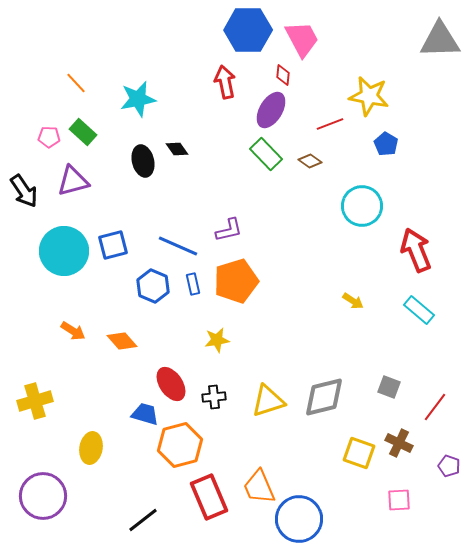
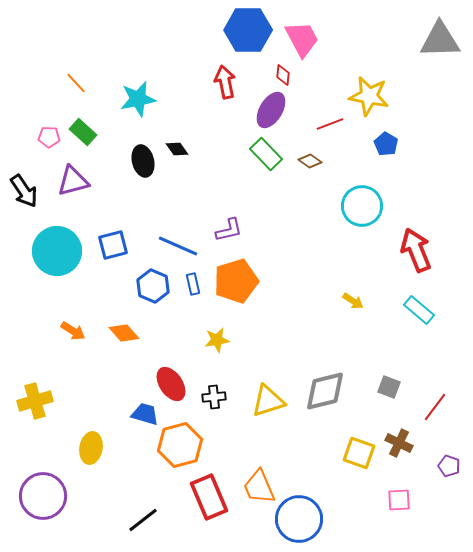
cyan circle at (64, 251): moved 7 px left
orange diamond at (122, 341): moved 2 px right, 8 px up
gray diamond at (324, 397): moved 1 px right, 6 px up
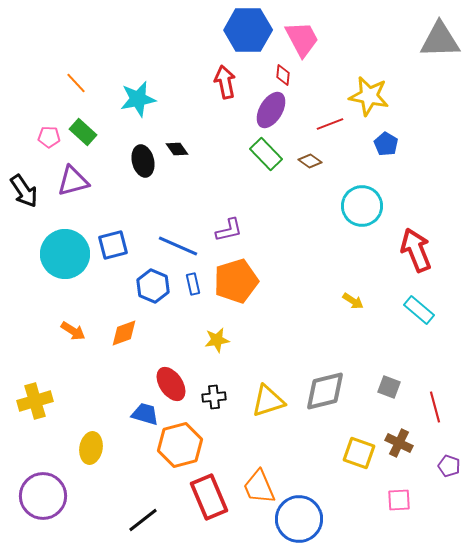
cyan circle at (57, 251): moved 8 px right, 3 px down
orange diamond at (124, 333): rotated 68 degrees counterclockwise
red line at (435, 407): rotated 52 degrees counterclockwise
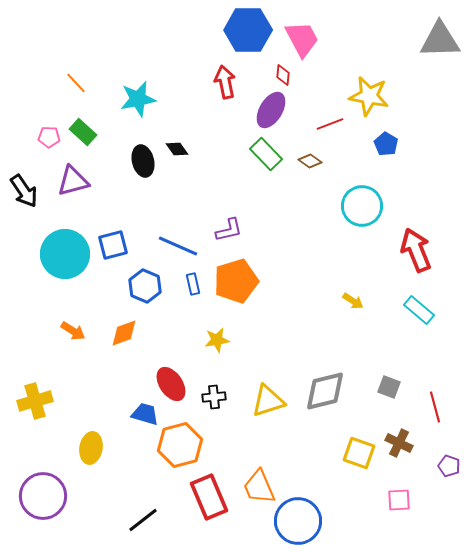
blue hexagon at (153, 286): moved 8 px left
blue circle at (299, 519): moved 1 px left, 2 px down
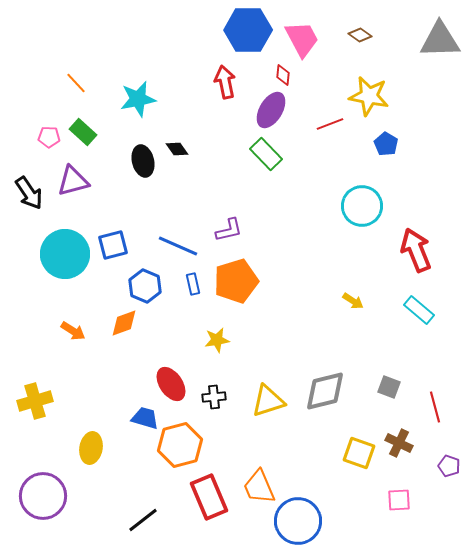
brown diamond at (310, 161): moved 50 px right, 126 px up
black arrow at (24, 191): moved 5 px right, 2 px down
orange diamond at (124, 333): moved 10 px up
blue trapezoid at (145, 414): moved 4 px down
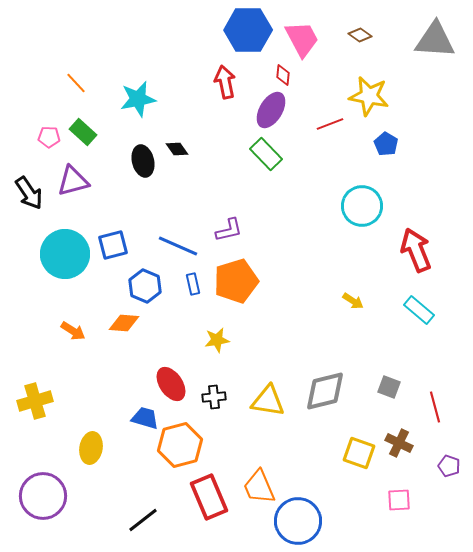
gray triangle at (440, 40): moved 5 px left; rotated 6 degrees clockwise
orange diamond at (124, 323): rotated 24 degrees clockwise
yellow triangle at (268, 401): rotated 27 degrees clockwise
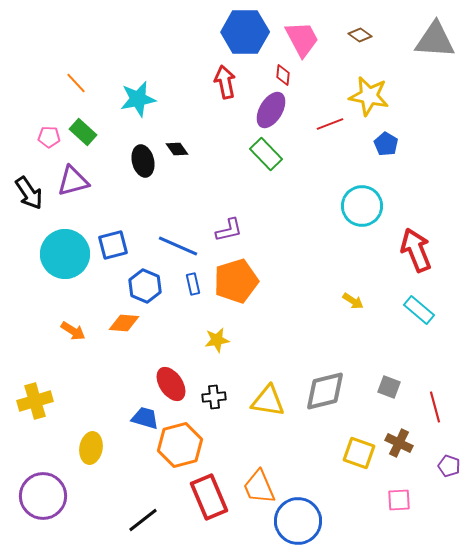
blue hexagon at (248, 30): moved 3 px left, 2 px down
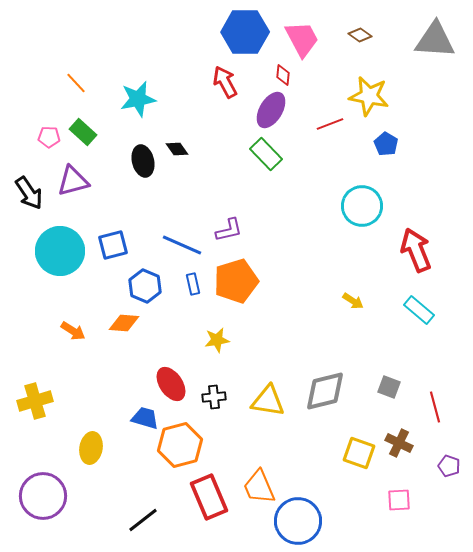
red arrow at (225, 82): rotated 16 degrees counterclockwise
blue line at (178, 246): moved 4 px right, 1 px up
cyan circle at (65, 254): moved 5 px left, 3 px up
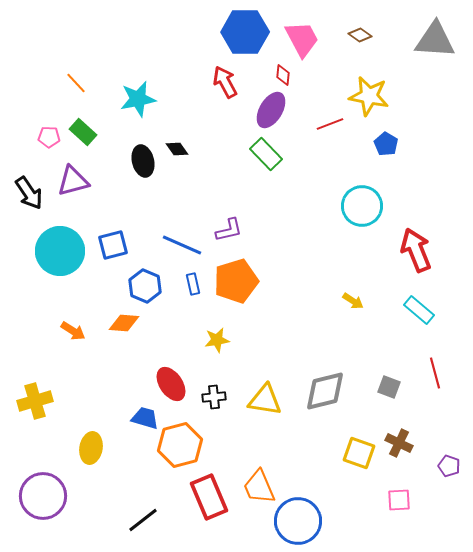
yellow triangle at (268, 401): moved 3 px left, 1 px up
red line at (435, 407): moved 34 px up
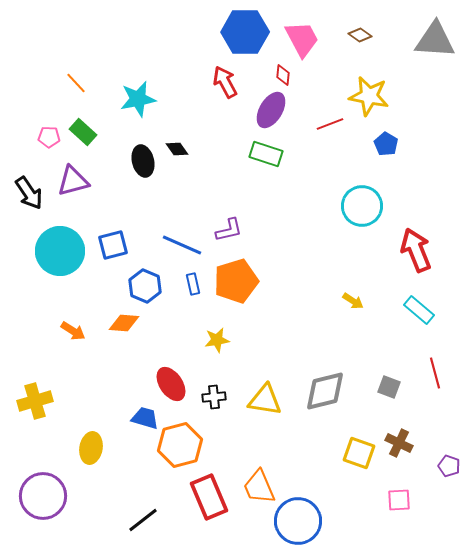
green rectangle at (266, 154): rotated 28 degrees counterclockwise
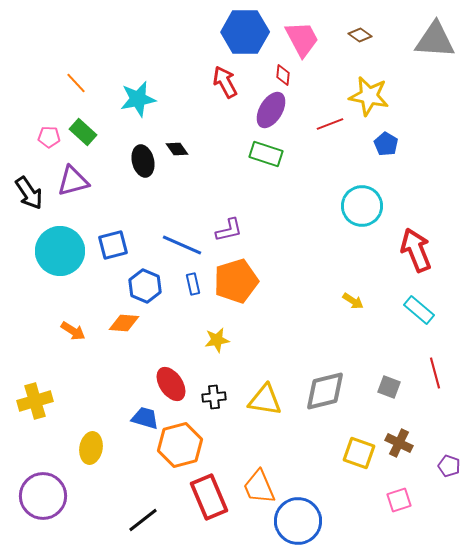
pink square at (399, 500): rotated 15 degrees counterclockwise
